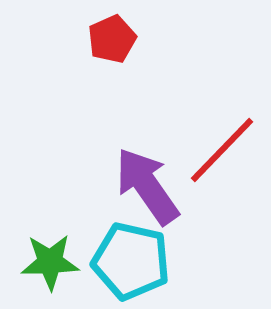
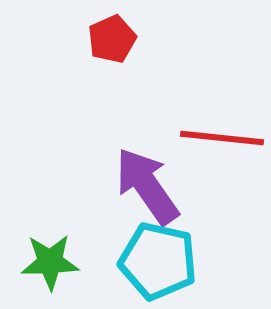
red line: moved 12 px up; rotated 52 degrees clockwise
cyan pentagon: moved 27 px right
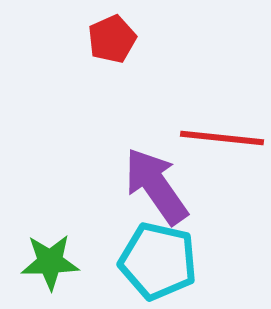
purple arrow: moved 9 px right
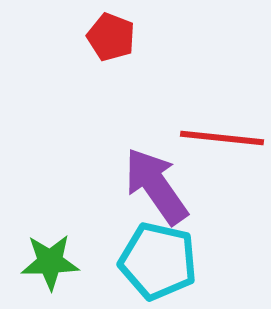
red pentagon: moved 1 px left, 2 px up; rotated 27 degrees counterclockwise
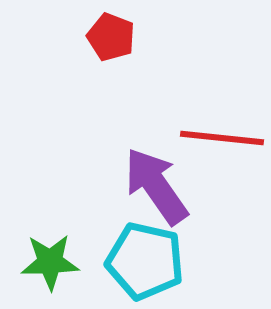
cyan pentagon: moved 13 px left
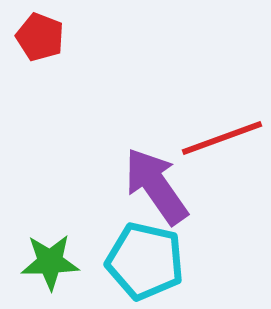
red pentagon: moved 71 px left
red line: rotated 26 degrees counterclockwise
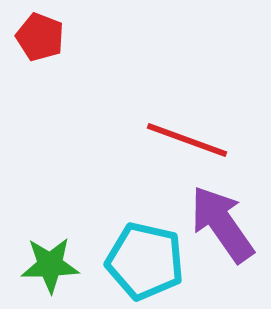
red line: moved 35 px left, 2 px down; rotated 40 degrees clockwise
purple arrow: moved 66 px right, 38 px down
green star: moved 3 px down
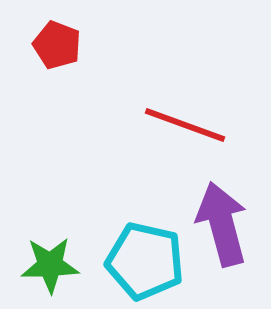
red pentagon: moved 17 px right, 8 px down
red line: moved 2 px left, 15 px up
purple arrow: rotated 20 degrees clockwise
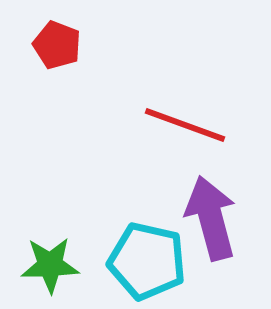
purple arrow: moved 11 px left, 6 px up
cyan pentagon: moved 2 px right
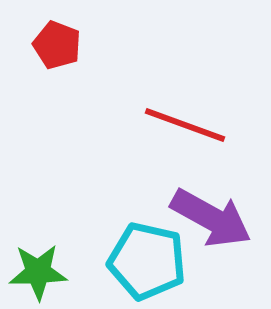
purple arrow: rotated 134 degrees clockwise
green star: moved 12 px left, 7 px down
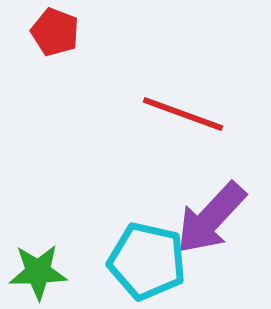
red pentagon: moved 2 px left, 13 px up
red line: moved 2 px left, 11 px up
purple arrow: rotated 104 degrees clockwise
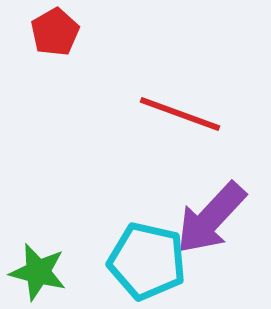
red pentagon: rotated 21 degrees clockwise
red line: moved 3 px left
green star: rotated 16 degrees clockwise
